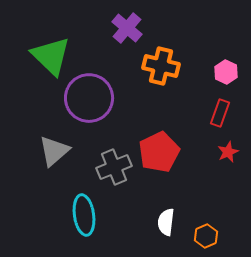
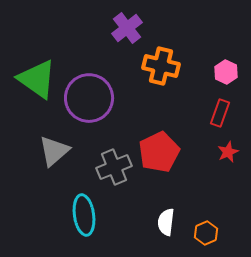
purple cross: rotated 12 degrees clockwise
green triangle: moved 14 px left, 23 px down; rotated 9 degrees counterclockwise
orange hexagon: moved 3 px up
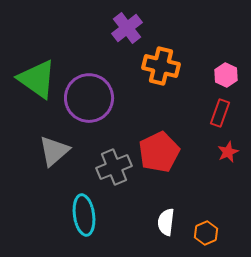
pink hexagon: moved 3 px down
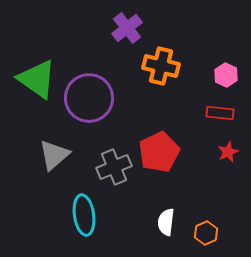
red rectangle: rotated 76 degrees clockwise
gray triangle: moved 4 px down
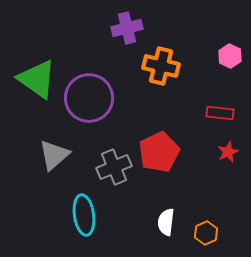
purple cross: rotated 24 degrees clockwise
pink hexagon: moved 4 px right, 19 px up
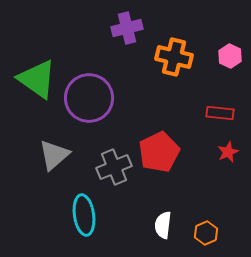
orange cross: moved 13 px right, 9 px up
white semicircle: moved 3 px left, 3 px down
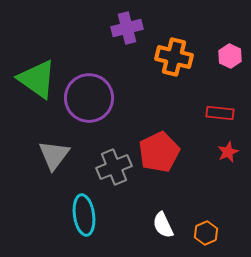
gray triangle: rotated 12 degrees counterclockwise
white semicircle: rotated 32 degrees counterclockwise
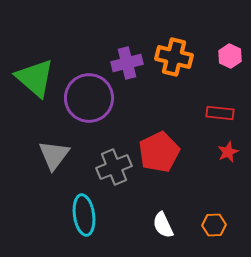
purple cross: moved 35 px down
green triangle: moved 2 px left, 1 px up; rotated 6 degrees clockwise
orange hexagon: moved 8 px right, 8 px up; rotated 20 degrees clockwise
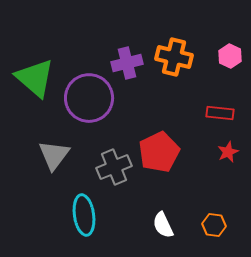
orange hexagon: rotated 10 degrees clockwise
